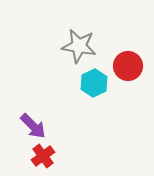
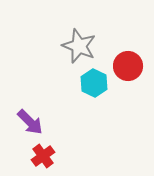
gray star: rotated 12 degrees clockwise
cyan hexagon: rotated 8 degrees counterclockwise
purple arrow: moved 3 px left, 4 px up
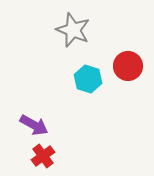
gray star: moved 6 px left, 16 px up
cyan hexagon: moved 6 px left, 4 px up; rotated 8 degrees counterclockwise
purple arrow: moved 4 px right, 3 px down; rotated 16 degrees counterclockwise
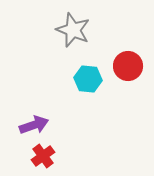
cyan hexagon: rotated 12 degrees counterclockwise
purple arrow: rotated 48 degrees counterclockwise
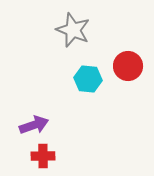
red cross: rotated 35 degrees clockwise
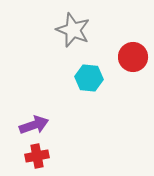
red circle: moved 5 px right, 9 px up
cyan hexagon: moved 1 px right, 1 px up
red cross: moved 6 px left; rotated 10 degrees counterclockwise
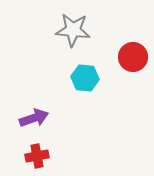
gray star: rotated 16 degrees counterclockwise
cyan hexagon: moved 4 px left
purple arrow: moved 7 px up
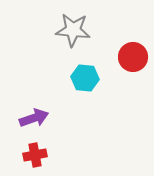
red cross: moved 2 px left, 1 px up
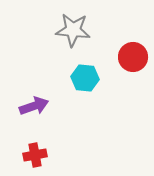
purple arrow: moved 12 px up
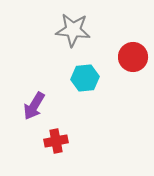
cyan hexagon: rotated 12 degrees counterclockwise
purple arrow: rotated 140 degrees clockwise
red cross: moved 21 px right, 14 px up
